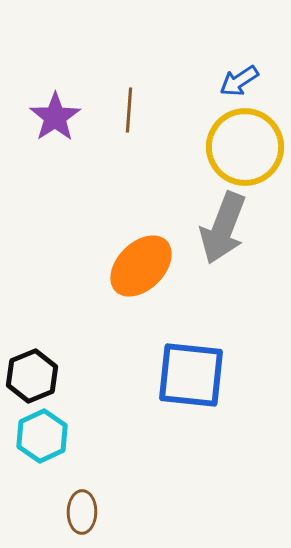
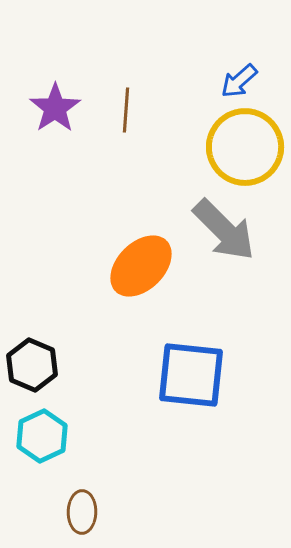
blue arrow: rotated 9 degrees counterclockwise
brown line: moved 3 px left
purple star: moved 9 px up
gray arrow: moved 1 px right, 2 px down; rotated 66 degrees counterclockwise
black hexagon: moved 11 px up; rotated 15 degrees counterclockwise
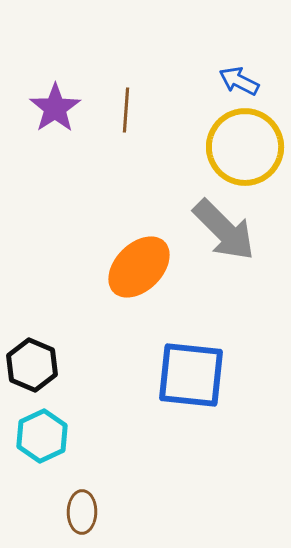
blue arrow: rotated 69 degrees clockwise
orange ellipse: moved 2 px left, 1 px down
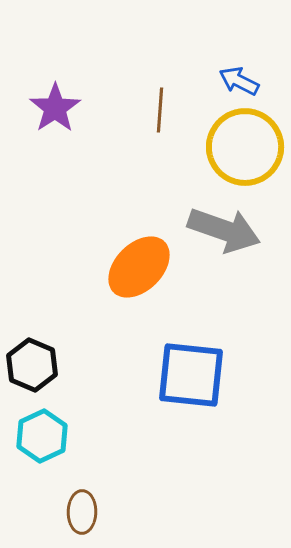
brown line: moved 34 px right
gray arrow: rotated 26 degrees counterclockwise
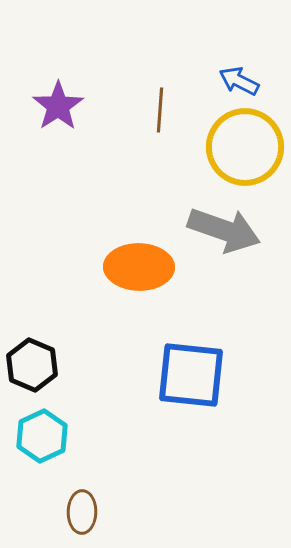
purple star: moved 3 px right, 2 px up
orange ellipse: rotated 46 degrees clockwise
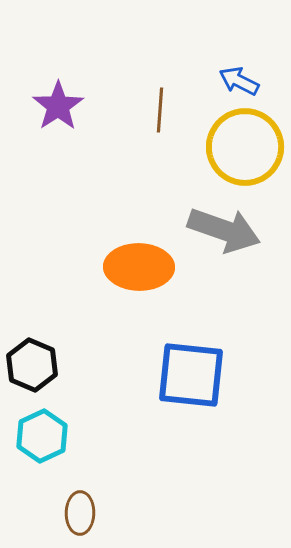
brown ellipse: moved 2 px left, 1 px down
